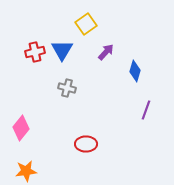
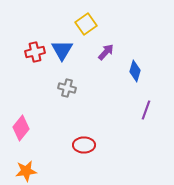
red ellipse: moved 2 px left, 1 px down
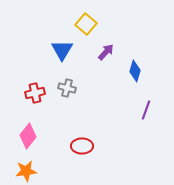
yellow square: rotated 15 degrees counterclockwise
red cross: moved 41 px down
pink diamond: moved 7 px right, 8 px down
red ellipse: moved 2 px left, 1 px down
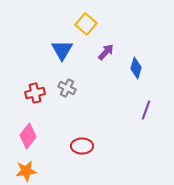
blue diamond: moved 1 px right, 3 px up
gray cross: rotated 12 degrees clockwise
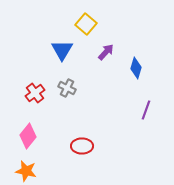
red cross: rotated 24 degrees counterclockwise
orange star: rotated 20 degrees clockwise
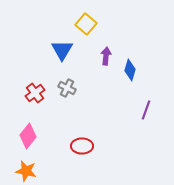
purple arrow: moved 4 px down; rotated 36 degrees counterclockwise
blue diamond: moved 6 px left, 2 px down
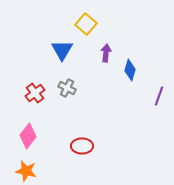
purple arrow: moved 3 px up
purple line: moved 13 px right, 14 px up
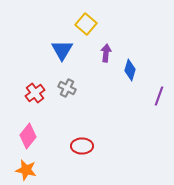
orange star: moved 1 px up
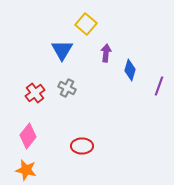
purple line: moved 10 px up
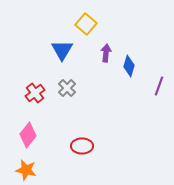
blue diamond: moved 1 px left, 4 px up
gray cross: rotated 18 degrees clockwise
pink diamond: moved 1 px up
